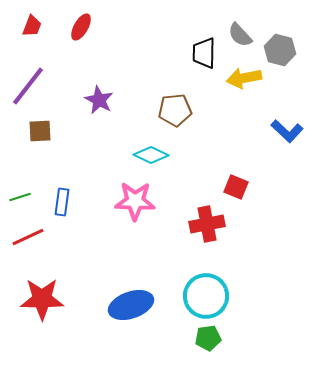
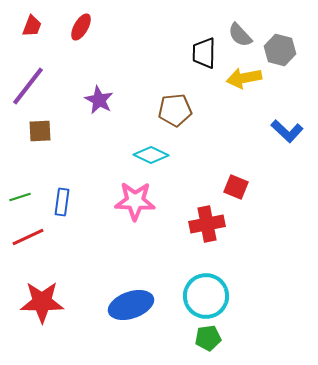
red star: moved 3 px down
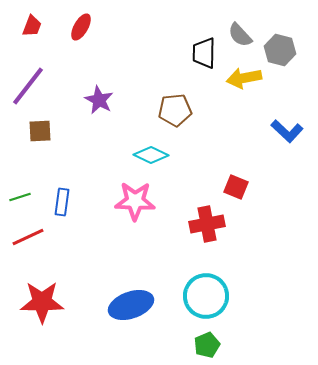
green pentagon: moved 1 px left, 7 px down; rotated 15 degrees counterclockwise
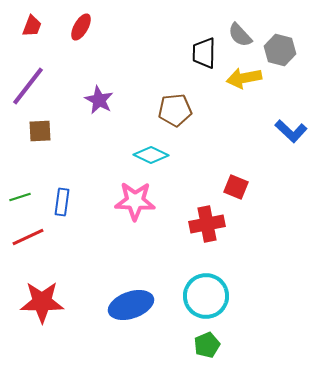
blue L-shape: moved 4 px right
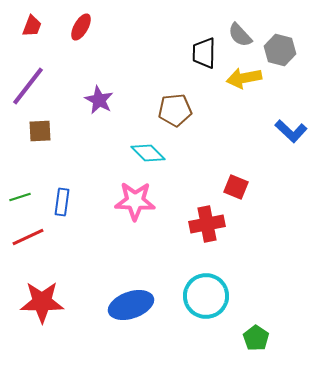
cyan diamond: moved 3 px left, 2 px up; rotated 20 degrees clockwise
green pentagon: moved 49 px right, 7 px up; rotated 15 degrees counterclockwise
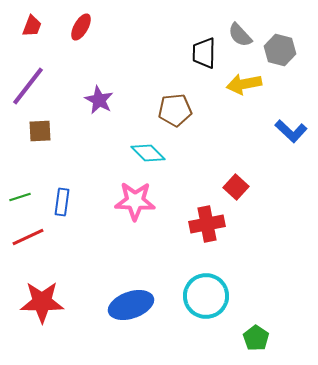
yellow arrow: moved 6 px down
red square: rotated 20 degrees clockwise
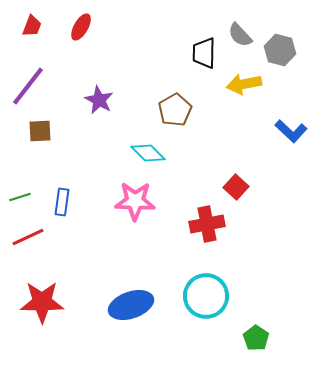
brown pentagon: rotated 24 degrees counterclockwise
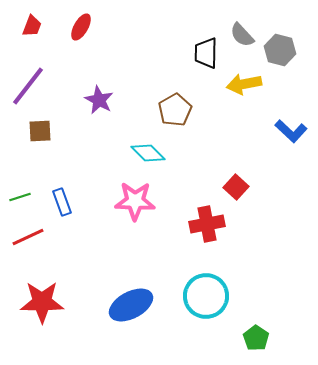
gray semicircle: moved 2 px right
black trapezoid: moved 2 px right
blue rectangle: rotated 28 degrees counterclockwise
blue ellipse: rotated 9 degrees counterclockwise
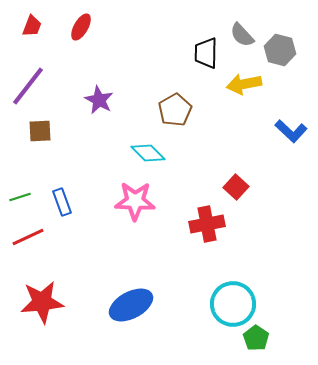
cyan circle: moved 27 px right, 8 px down
red star: rotated 6 degrees counterclockwise
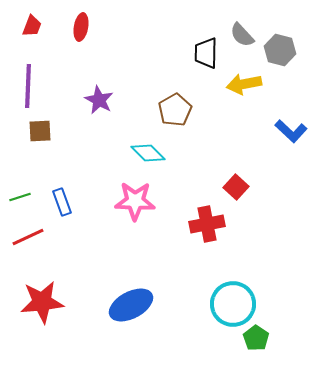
red ellipse: rotated 20 degrees counterclockwise
purple line: rotated 36 degrees counterclockwise
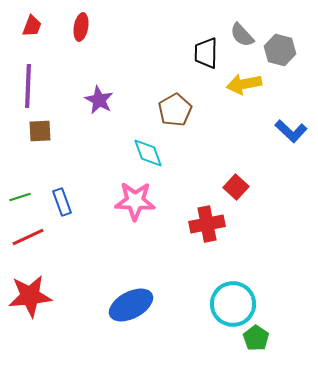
cyan diamond: rotated 24 degrees clockwise
red star: moved 12 px left, 6 px up
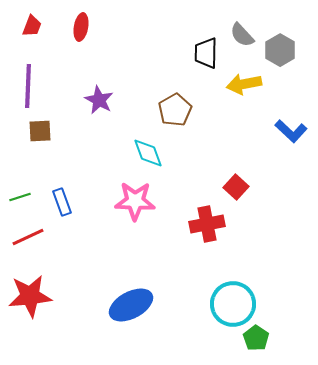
gray hexagon: rotated 16 degrees clockwise
